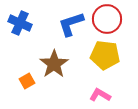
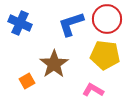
pink L-shape: moved 7 px left, 5 px up
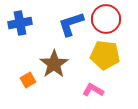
red circle: moved 1 px left
blue cross: rotated 35 degrees counterclockwise
orange square: moved 1 px right, 1 px up
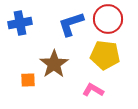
red circle: moved 2 px right
orange square: rotated 28 degrees clockwise
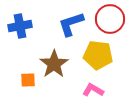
red circle: moved 2 px right
blue cross: moved 3 px down
yellow pentagon: moved 7 px left
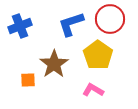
blue cross: rotated 10 degrees counterclockwise
yellow pentagon: rotated 28 degrees clockwise
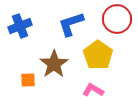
red circle: moved 7 px right
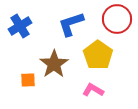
blue cross: rotated 10 degrees counterclockwise
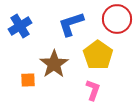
pink L-shape: rotated 80 degrees clockwise
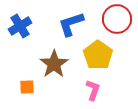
orange square: moved 1 px left, 7 px down
